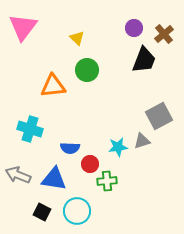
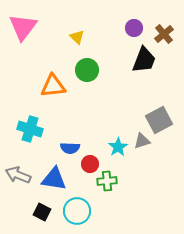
yellow triangle: moved 1 px up
gray square: moved 4 px down
cyan star: rotated 24 degrees counterclockwise
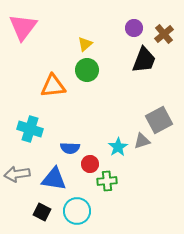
yellow triangle: moved 8 px right, 7 px down; rotated 35 degrees clockwise
gray arrow: moved 1 px left, 1 px up; rotated 30 degrees counterclockwise
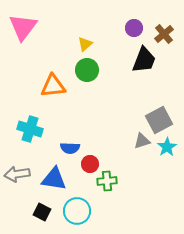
cyan star: moved 49 px right
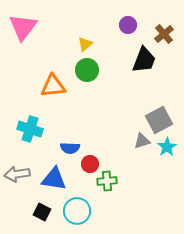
purple circle: moved 6 px left, 3 px up
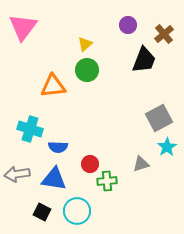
gray square: moved 2 px up
gray triangle: moved 1 px left, 23 px down
blue semicircle: moved 12 px left, 1 px up
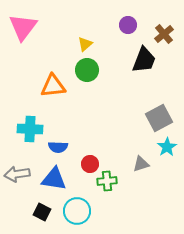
cyan cross: rotated 15 degrees counterclockwise
